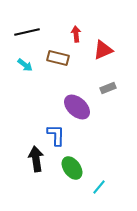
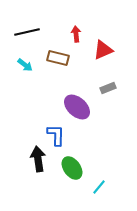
black arrow: moved 2 px right
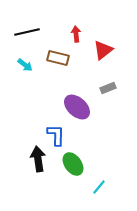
red triangle: rotated 15 degrees counterclockwise
green ellipse: moved 1 px right, 4 px up
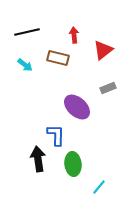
red arrow: moved 2 px left, 1 px down
green ellipse: rotated 30 degrees clockwise
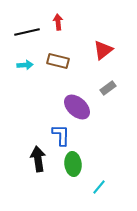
red arrow: moved 16 px left, 13 px up
brown rectangle: moved 3 px down
cyan arrow: rotated 42 degrees counterclockwise
gray rectangle: rotated 14 degrees counterclockwise
blue L-shape: moved 5 px right
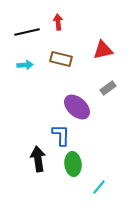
red triangle: rotated 25 degrees clockwise
brown rectangle: moved 3 px right, 2 px up
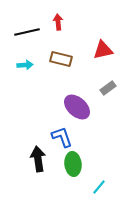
blue L-shape: moved 1 px right, 2 px down; rotated 20 degrees counterclockwise
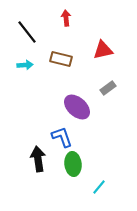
red arrow: moved 8 px right, 4 px up
black line: rotated 65 degrees clockwise
